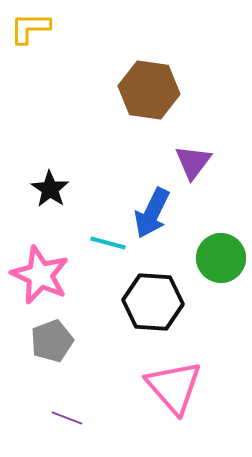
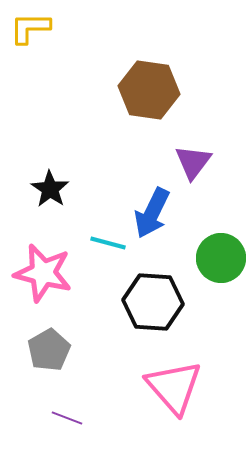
pink star: moved 3 px right, 2 px up; rotated 10 degrees counterclockwise
gray pentagon: moved 3 px left, 9 px down; rotated 9 degrees counterclockwise
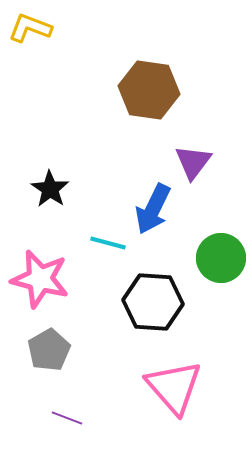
yellow L-shape: rotated 21 degrees clockwise
blue arrow: moved 1 px right, 4 px up
pink star: moved 3 px left, 6 px down
